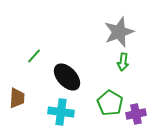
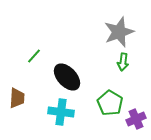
purple cross: moved 5 px down; rotated 12 degrees counterclockwise
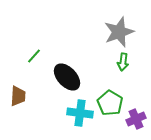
brown trapezoid: moved 1 px right, 2 px up
cyan cross: moved 19 px right, 1 px down
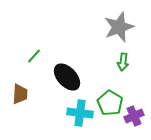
gray star: moved 5 px up
brown trapezoid: moved 2 px right, 2 px up
purple cross: moved 2 px left, 3 px up
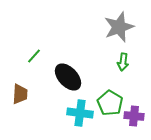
black ellipse: moved 1 px right
purple cross: rotated 30 degrees clockwise
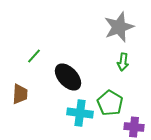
purple cross: moved 11 px down
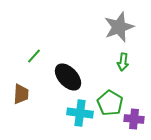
brown trapezoid: moved 1 px right
purple cross: moved 8 px up
